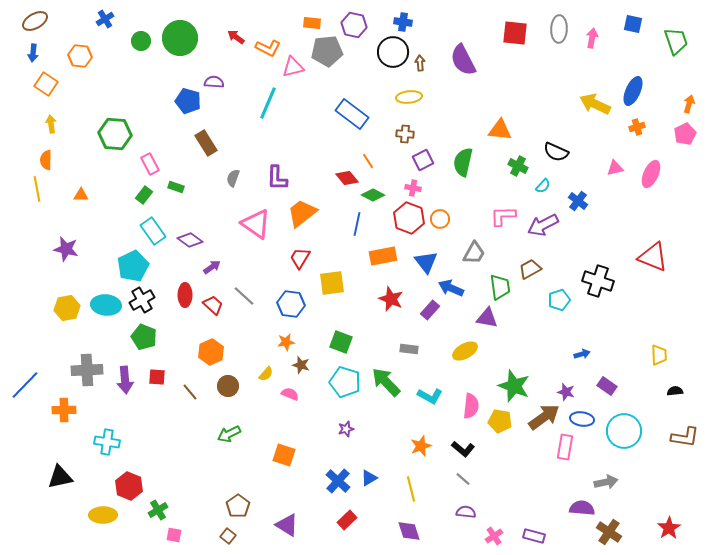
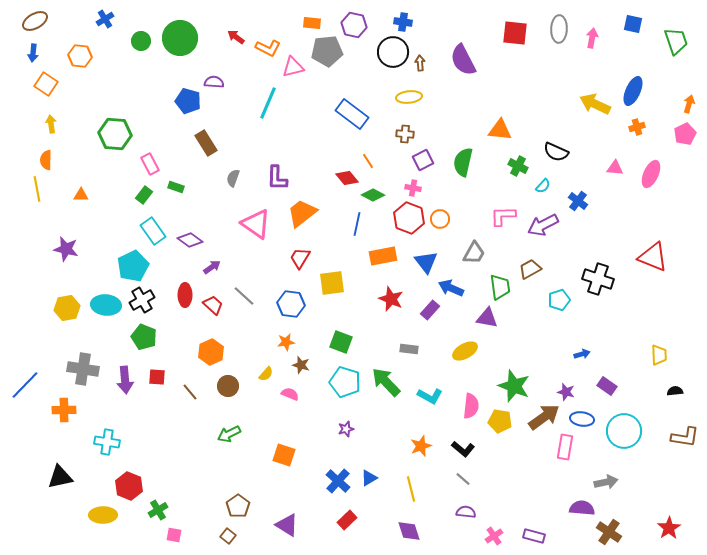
pink triangle at (615, 168): rotated 18 degrees clockwise
black cross at (598, 281): moved 2 px up
gray cross at (87, 370): moved 4 px left, 1 px up; rotated 12 degrees clockwise
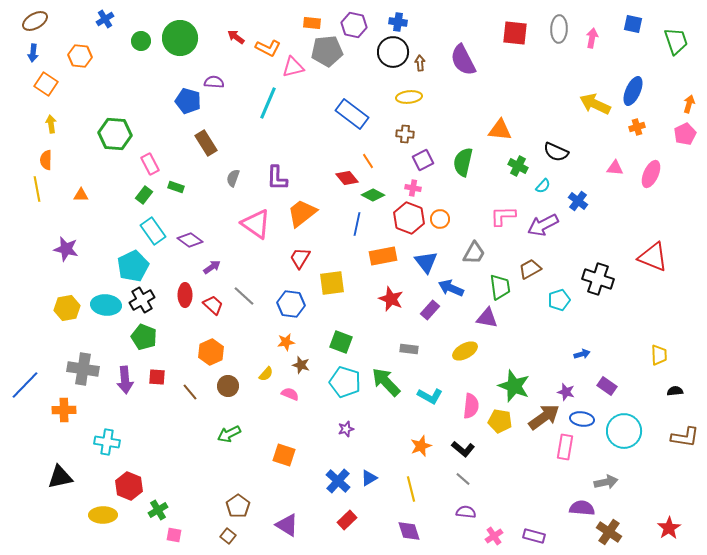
blue cross at (403, 22): moved 5 px left
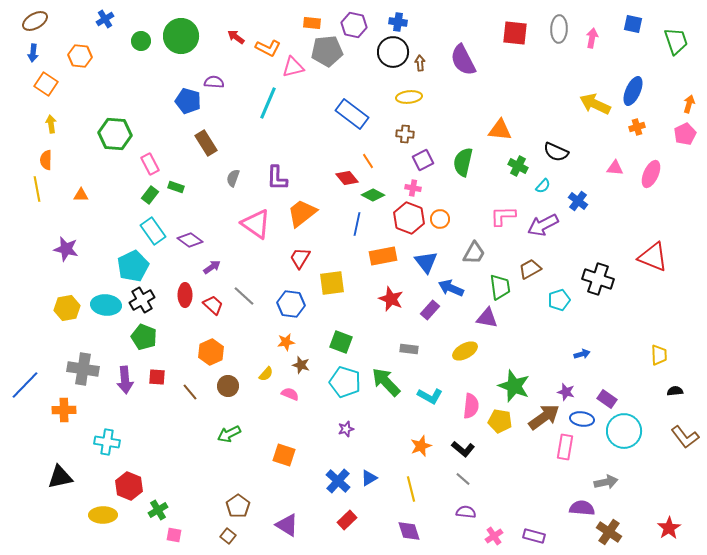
green circle at (180, 38): moved 1 px right, 2 px up
green rectangle at (144, 195): moved 6 px right
purple rectangle at (607, 386): moved 13 px down
brown L-shape at (685, 437): rotated 44 degrees clockwise
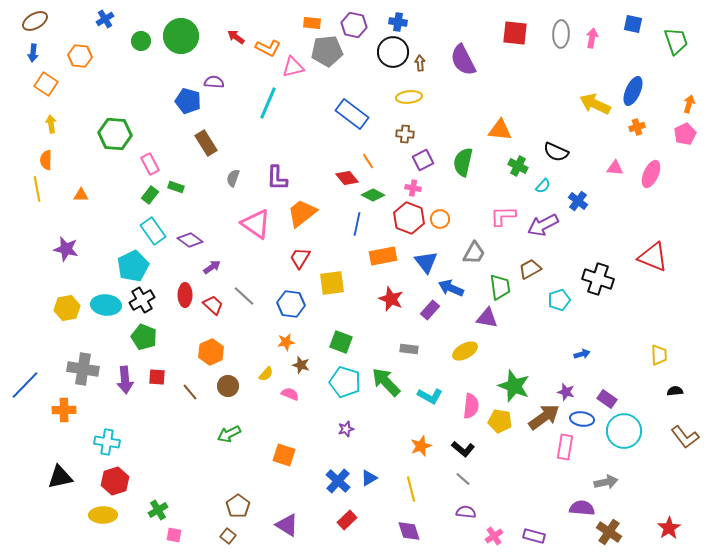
gray ellipse at (559, 29): moved 2 px right, 5 px down
red hexagon at (129, 486): moved 14 px left, 5 px up; rotated 20 degrees clockwise
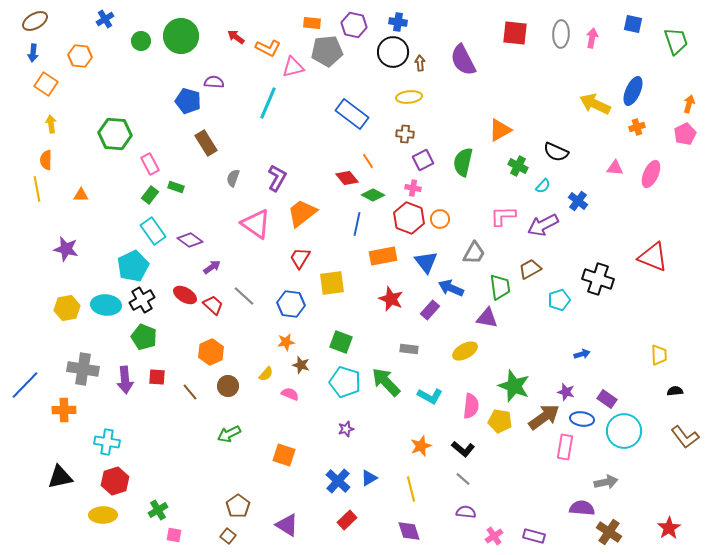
orange triangle at (500, 130): rotated 35 degrees counterclockwise
purple L-shape at (277, 178): rotated 152 degrees counterclockwise
red ellipse at (185, 295): rotated 60 degrees counterclockwise
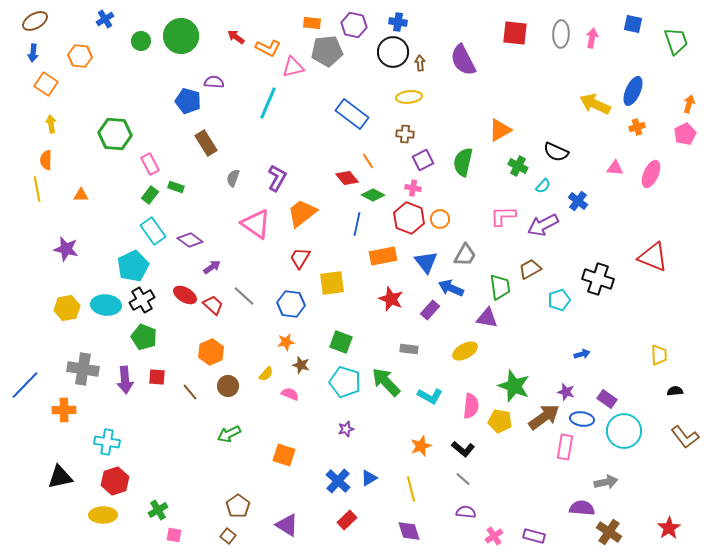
gray trapezoid at (474, 253): moved 9 px left, 2 px down
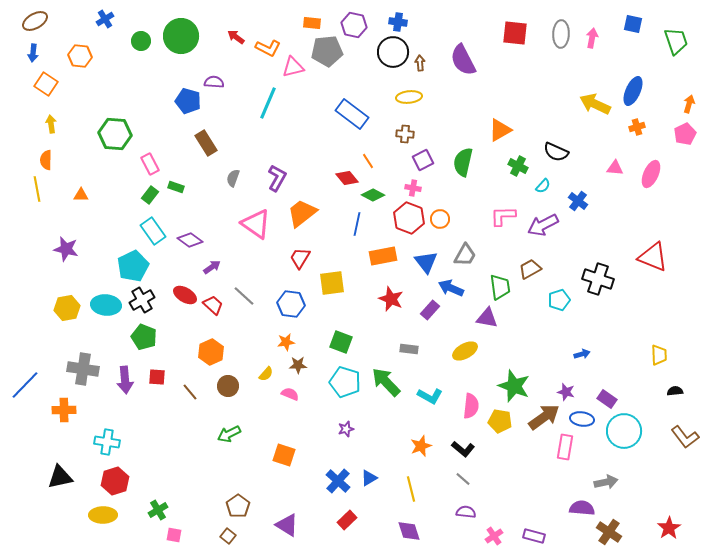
brown star at (301, 365): moved 3 px left; rotated 18 degrees counterclockwise
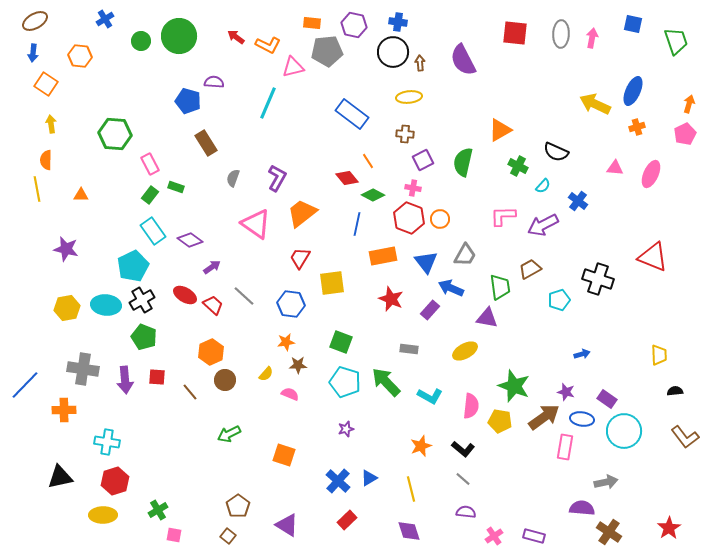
green circle at (181, 36): moved 2 px left
orange L-shape at (268, 48): moved 3 px up
brown circle at (228, 386): moved 3 px left, 6 px up
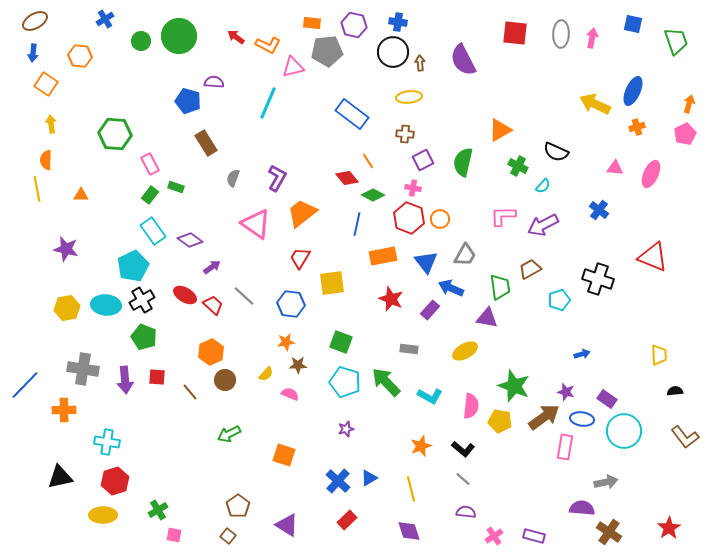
blue cross at (578, 201): moved 21 px right, 9 px down
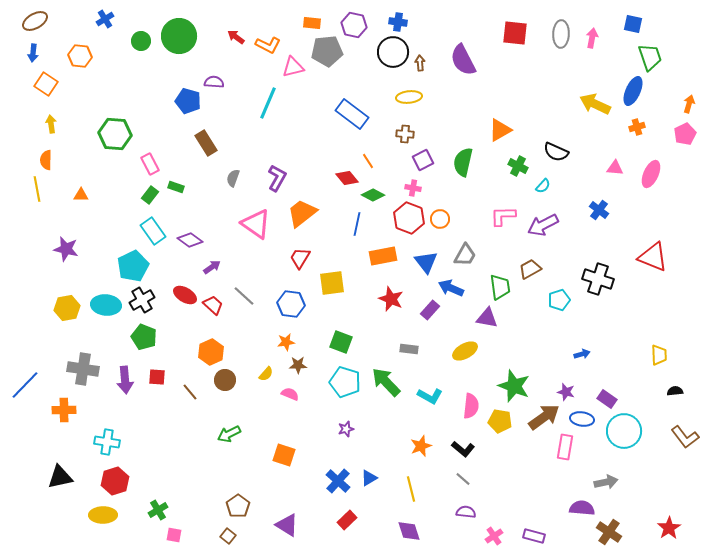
green trapezoid at (676, 41): moved 26 px left, 16 px down
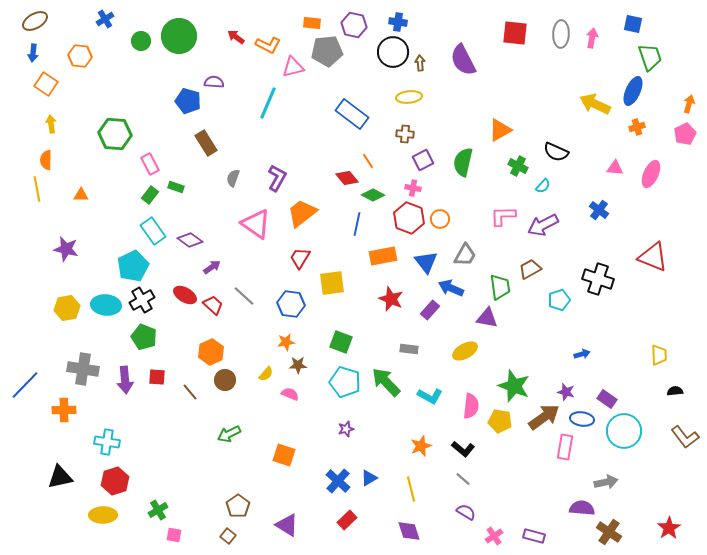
purple semicircle at (466, 512): rotated 24 degrees clockwise
